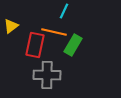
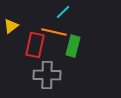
cyan line: moved 1 px left, 1 px down; rotated 21 degrees clockwise
green rectangle: moved 1 px down; rotated 15 degrees counterclockwise
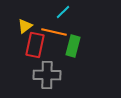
yellow triangle: moved 14 px right
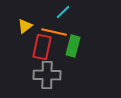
red rectangle: moved 7 px right, 2 px down
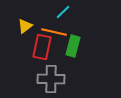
gray cross: moved 4 px right, 4 px down
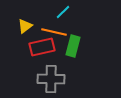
red rectangle: rotated 65 degrees clockwise
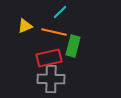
cyan line: moved 3 px left
yellow triangle: rotated 14 degrees clockwise
red rectangle: moved 7 px right, 11 px down
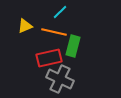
gray cross: moved 9 px right; rotated 24 degrees clockwise
